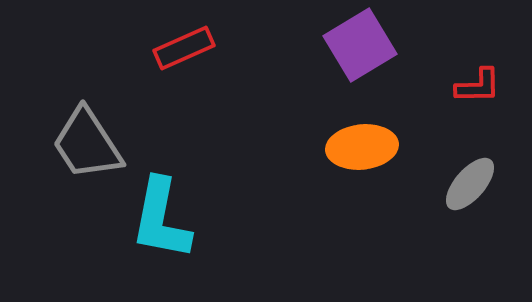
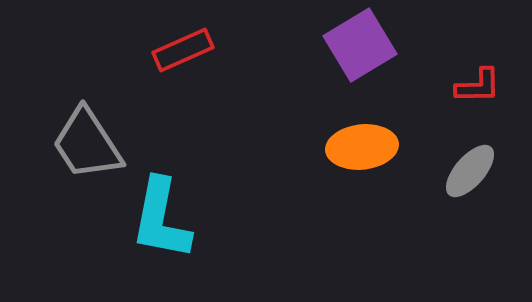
red rectangle: moved 1 px left, 2 px down
gray ellipse: moved 13 px up
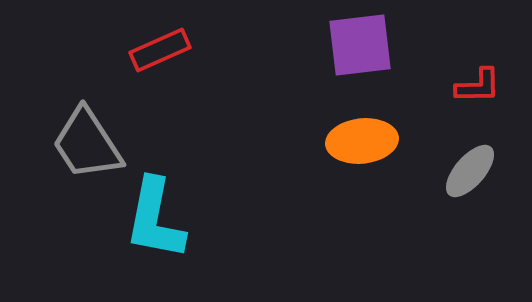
purple square: rotated 24 degrees clockwise
red rectangle: moved 23 px left
orange ellipse: moved 6 px up
cyan L-shape: moved 6 px left
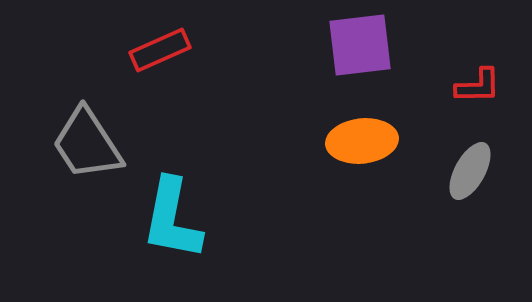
gray ellipse: rotated 12 degrees counterclockwise
cyan L-shape: moved 17 px right
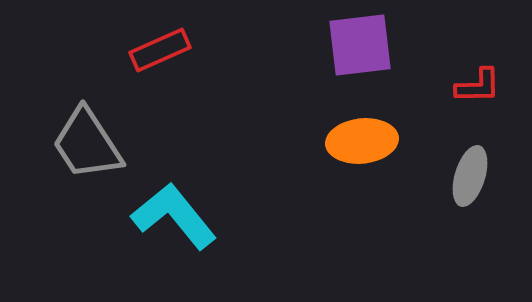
gray ellipse: moved 5 px down; rotated 12 degrees counterclockwise
cyan L-shape: moved 2 px right, 3 px up; rotated 130 degrees clockwise
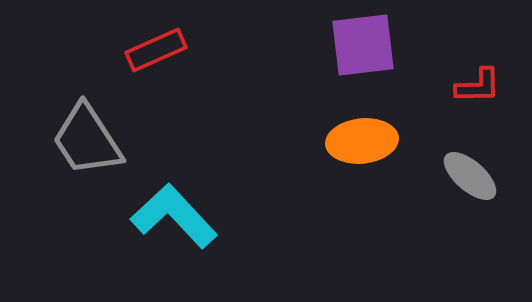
purple square: moved 3 px right
red rectangle: moved 4 px left
gray trapezoid: moved 4 px up
gray ellipse: rotated 66 degrees counterclockwise
cyan L-shape: rotated 4 degrees counterclockwise
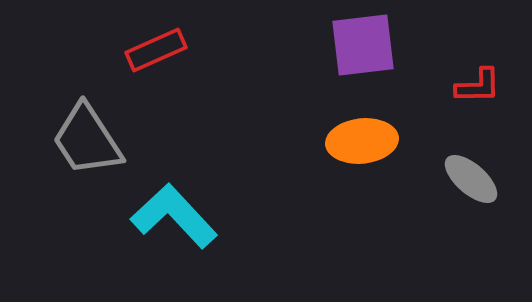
gray ellipse: moved 1 px right, 3 px down
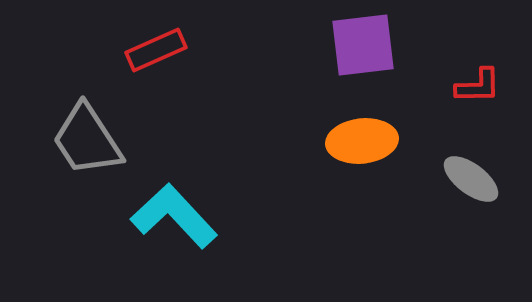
gray ellipse: rotated 4 degrees counterclockwise
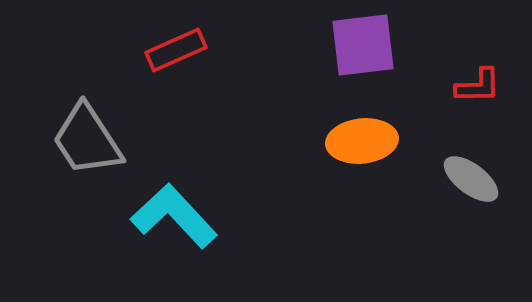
red rectangle: moved 20 px right
